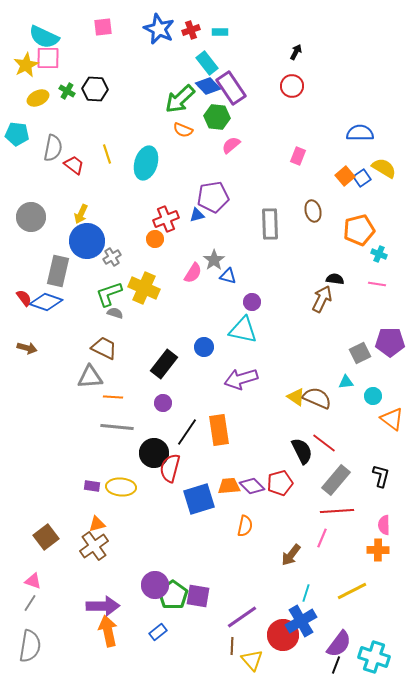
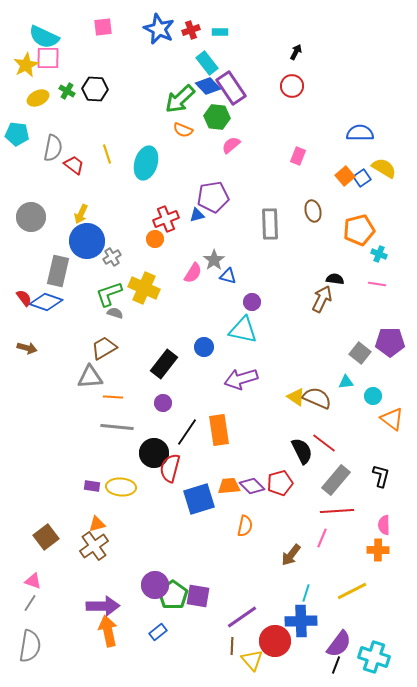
brown trapezoid at (104, 348): rotated 56 degrees counterclockwise
gray square at (360, 353): rotated 25 degrees counterclockwise
blue cross at (301, 621): rotated 28 degrees clockwise
red circle at (283, 635): moved 8 px left, 6 px down
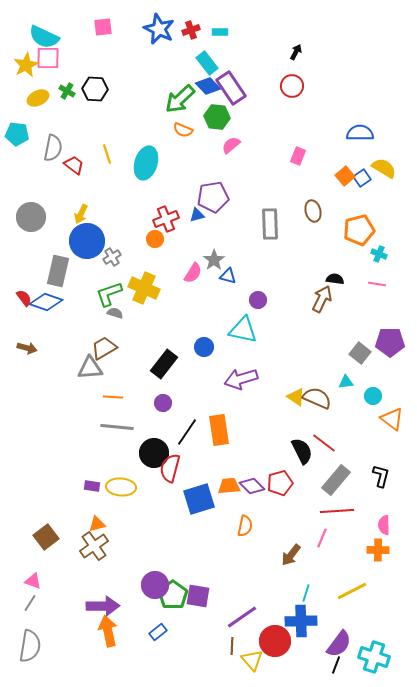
purple circle at (252, 302): moved 6 px right, 2 px up
gray triangle at (90, 377): moved 9 px up
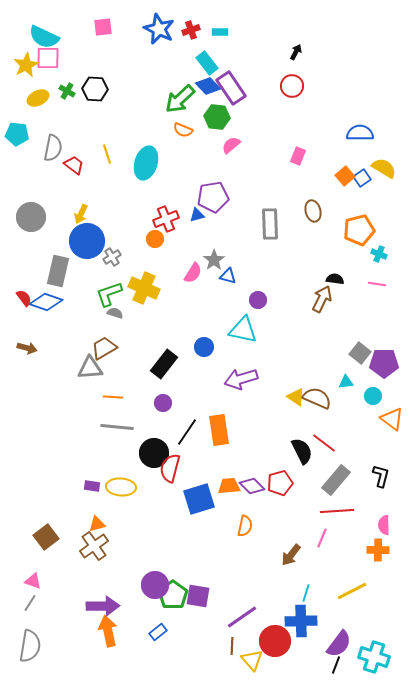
purple pentagon at (390, 342): moved 6 px left, 21 px down
